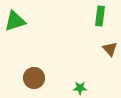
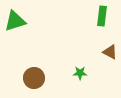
green rectangle: moved 2 px right
brown triangle: moved 3 px down; rotated 21 degrees counterclockwise
green star: moved 15 px up
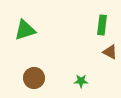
green rectangle: moved 9 px down
green triangle: moved 10 px right, 9 px down
green star: moved 1 px right, 8 px down
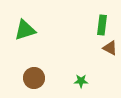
brown triangle: moved 4 px up
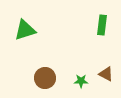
brown triangle: moved 4 px left, 26 px down
brown circle: moved 11 px right
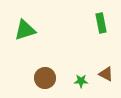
green rectangle: moved 1 px left, 2 px up; rotated 18 degrees counterclockwise
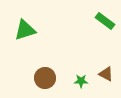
green rectangle: moved 4 px right, 2 px up; rotated 42 degrees counterclockwise
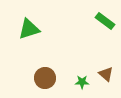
green triangle: moved 4 px right, 1 px up
brown triangle: rotated 14 degrees clockwise
green star: moved 1 px right, 1 px down
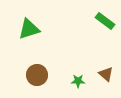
brown circle: moved 8 px left, 3 px up
green star: moved 4 px left, 1 px up
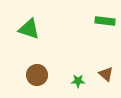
green rectangle: rotated 30 degrees counterclockwise
green triangle: rotated 35 degrees clockwise
